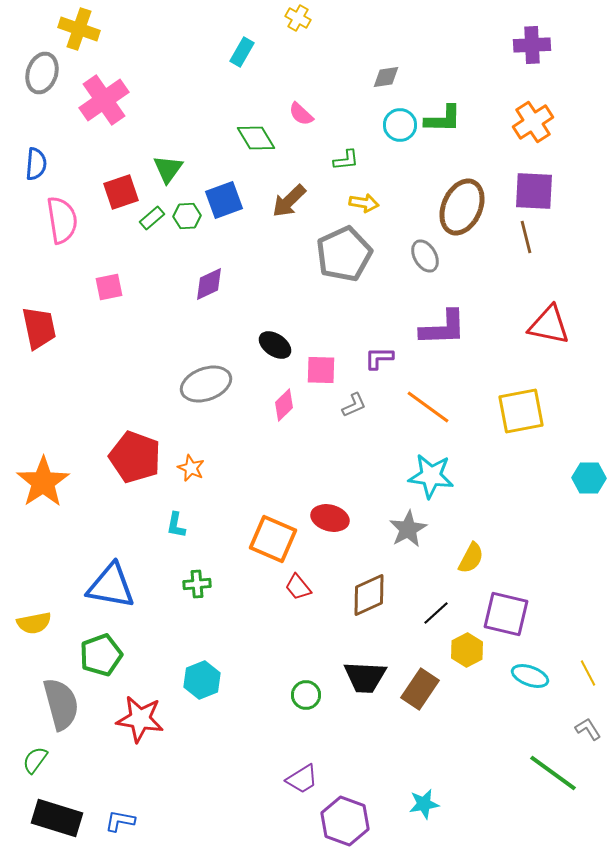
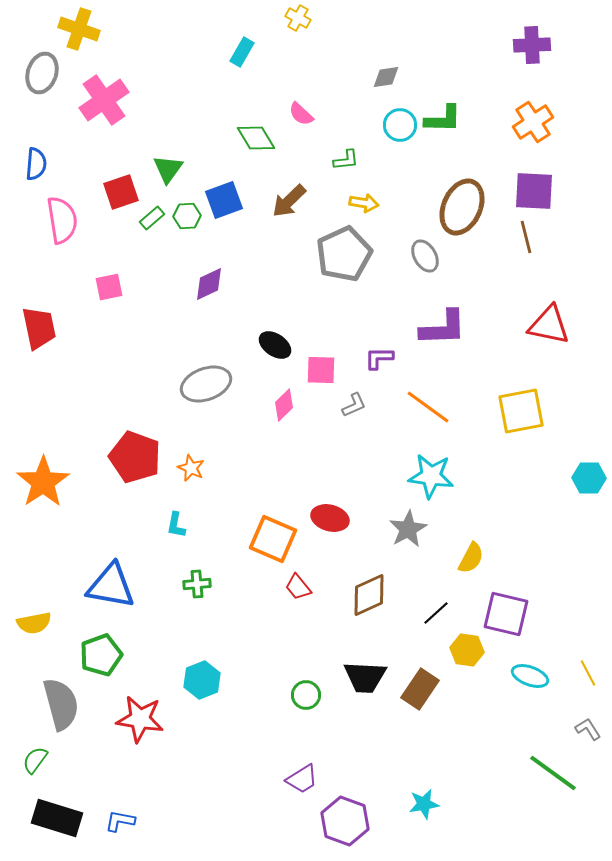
yellow hexagon at (467, 650): rotated 24 degrees counterclockwise
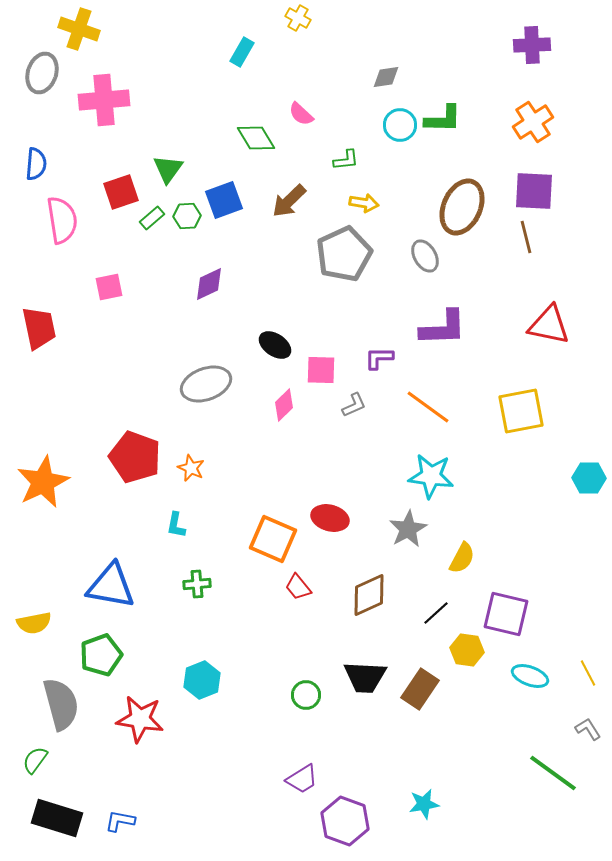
pink cross at (104, 100): rotated 30 degrees clockwise
orange star at (43, 482): rotated 8 degrees clockwise
yellow semicircle at (471, 558): moved 9 px left
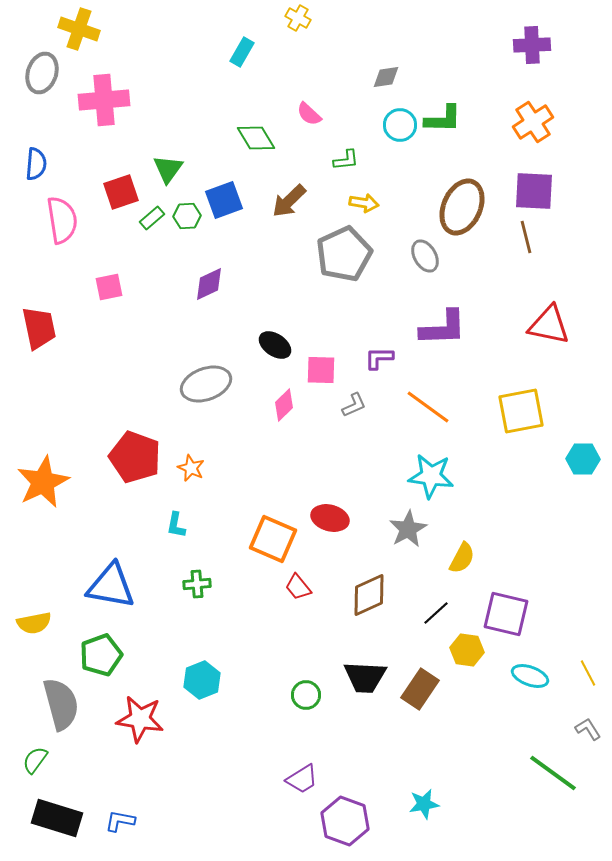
pink semicircle at (301, 114): moved 8 px right
cyan hexagon at (589, 478): moved 6 px left, 19 px up
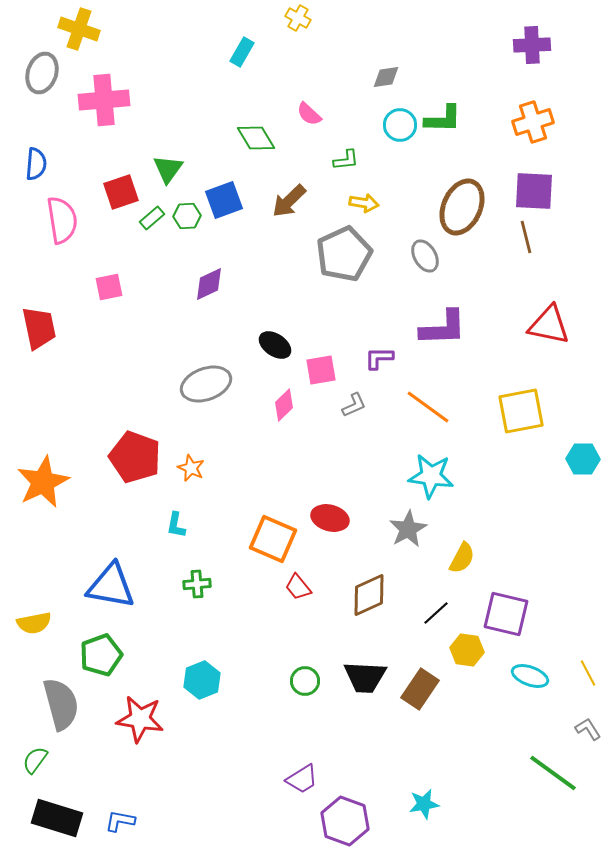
orange cross at (533, 122): rotated 15 degrees clockwise
pink square at (321, 370): rotated 12 degrees counterclockwise
green circle at (306, 695): moved 1 px left, 14 px up
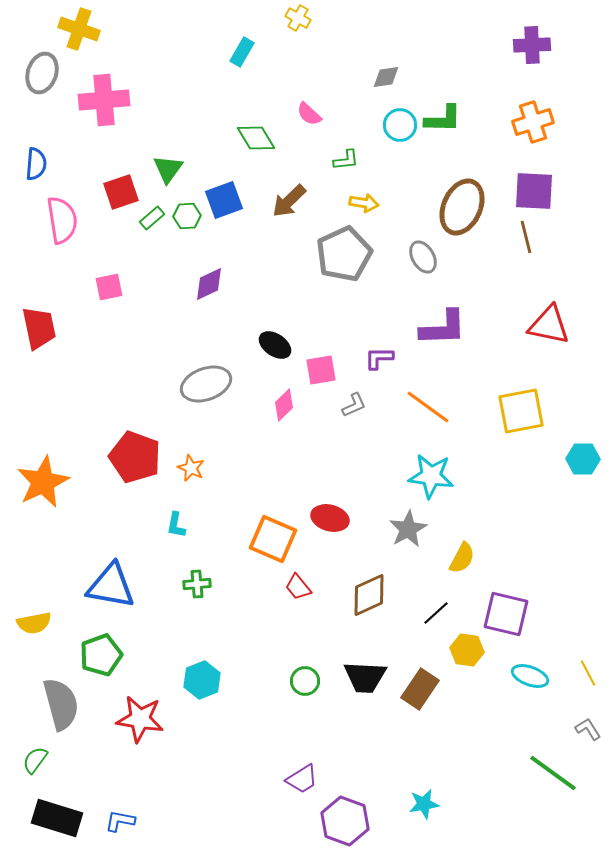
gray ellipse at (425, 256): moved 2 px left, 1 px down
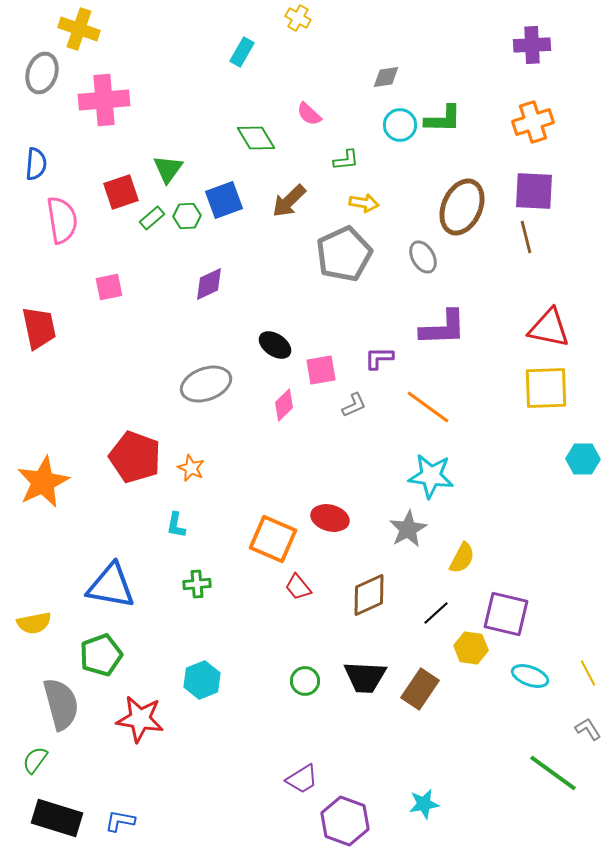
red triangle at (549, 325): moved 3 px down
yellow square at (521, 411): moved 25 px right, 23 px up; rotated 9 degrees clockwise
yellow hexagon at (467, 650): moved 4 px right, 2 px up
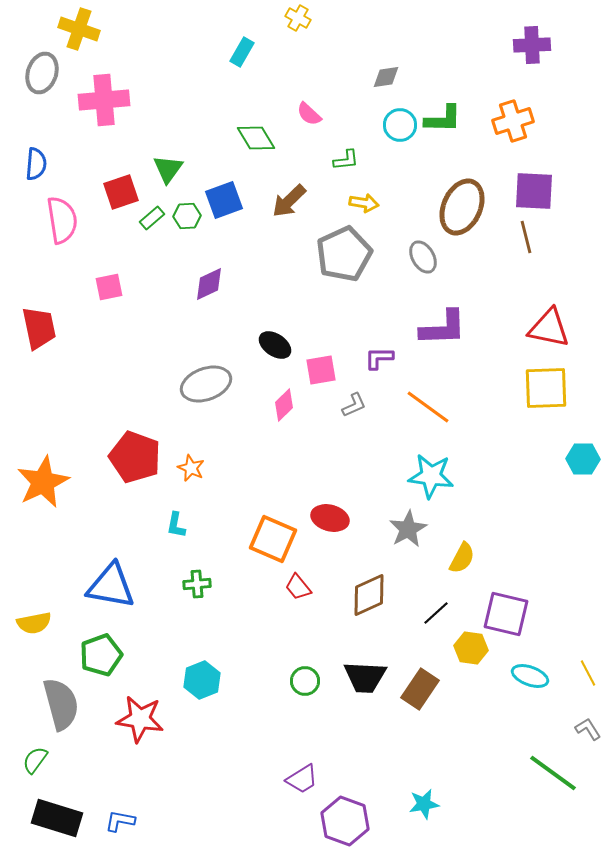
orange cross at (533, 122): moved 20 px left, 1 px up
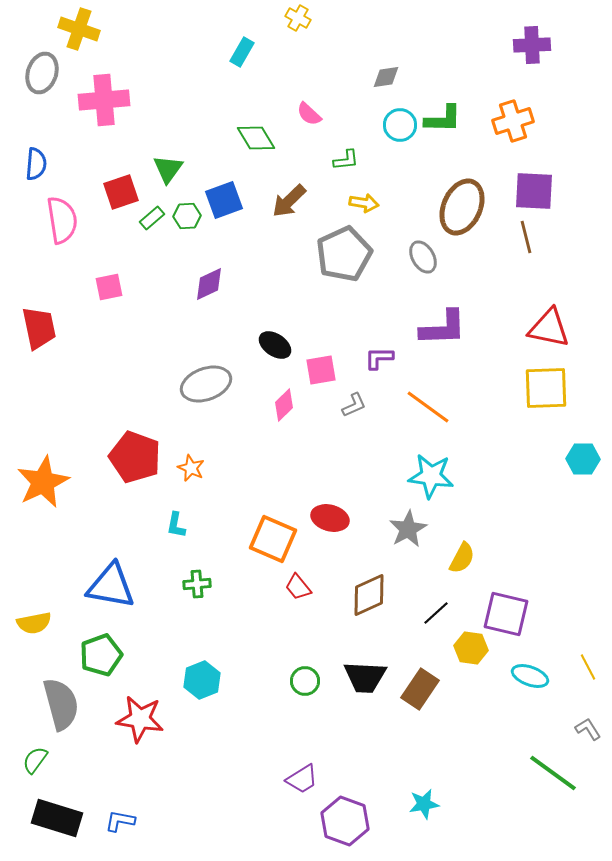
yellow line at (588, 673): moved 6 px up
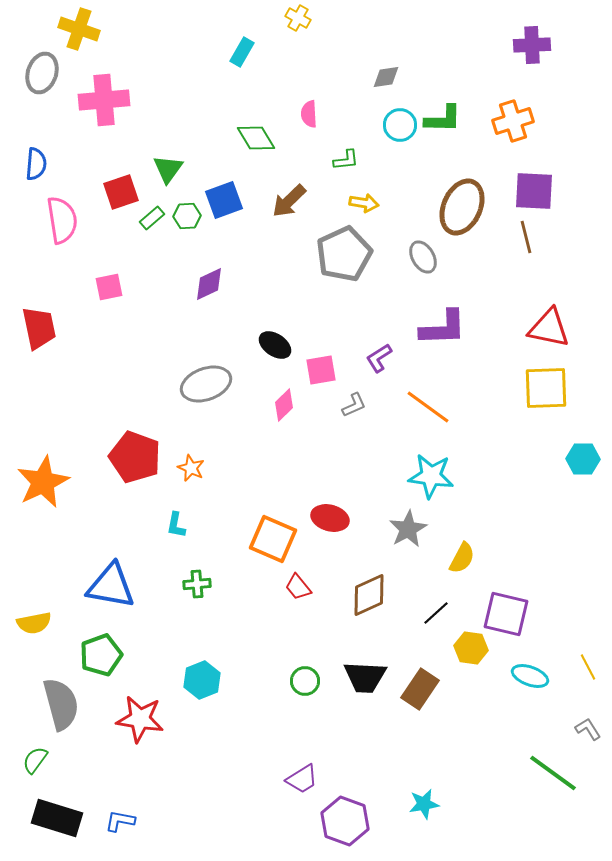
pink semicircle at (309, 114): rotated 44 degrees clockwise
purple L-shape at (379, 358): rotated 32 degrees counterclockwise
